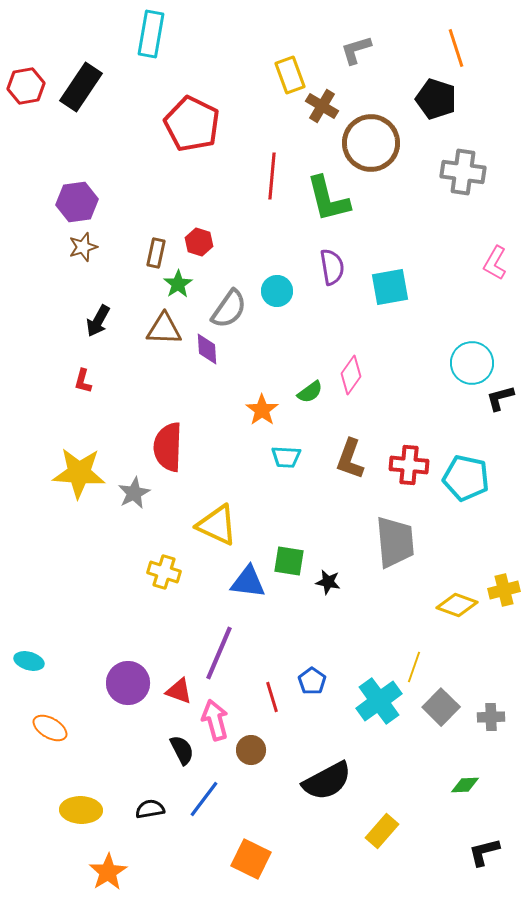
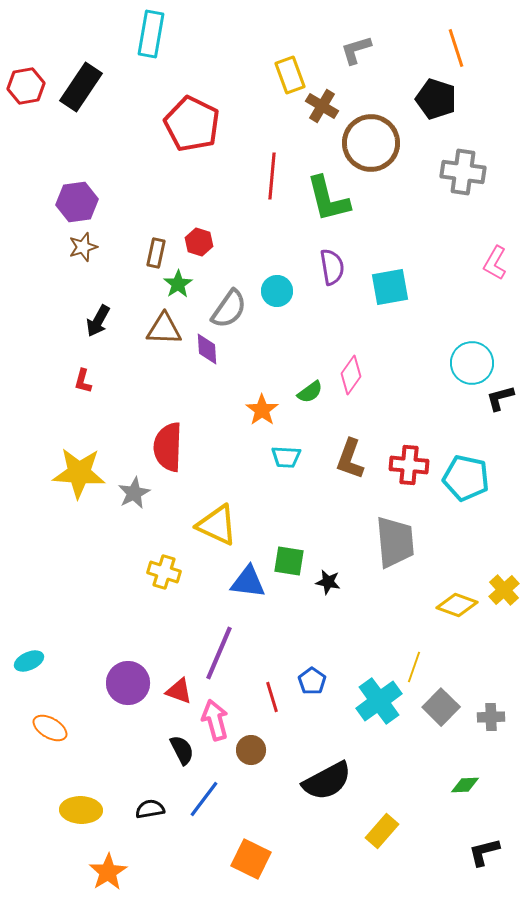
yellow cross at (504, 590): rotated 28 degrees counterclockwise
cyan ellipse at (29, 661): rotated 40 degrees counterclockwise
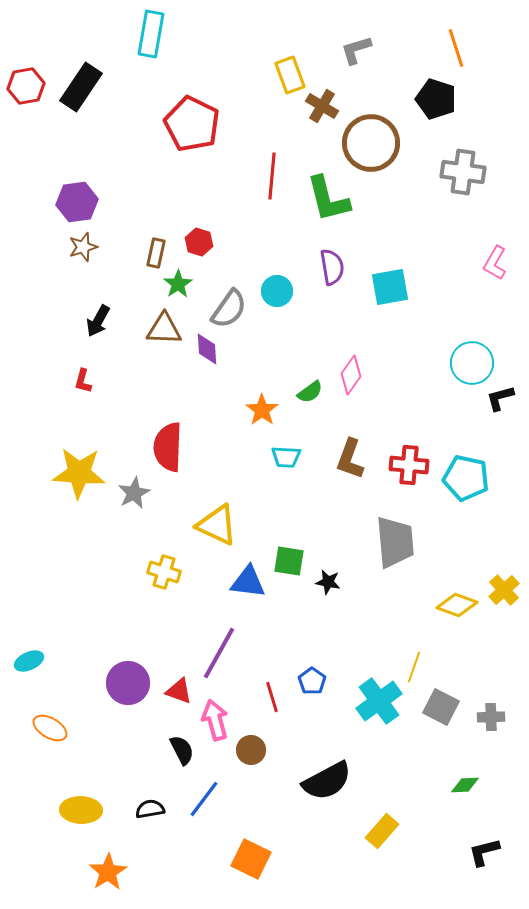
purple line at (219, 653): rotated 6 degrees clockwise
gray square at (441, 707): rotated 18 degrees counterclockwise
